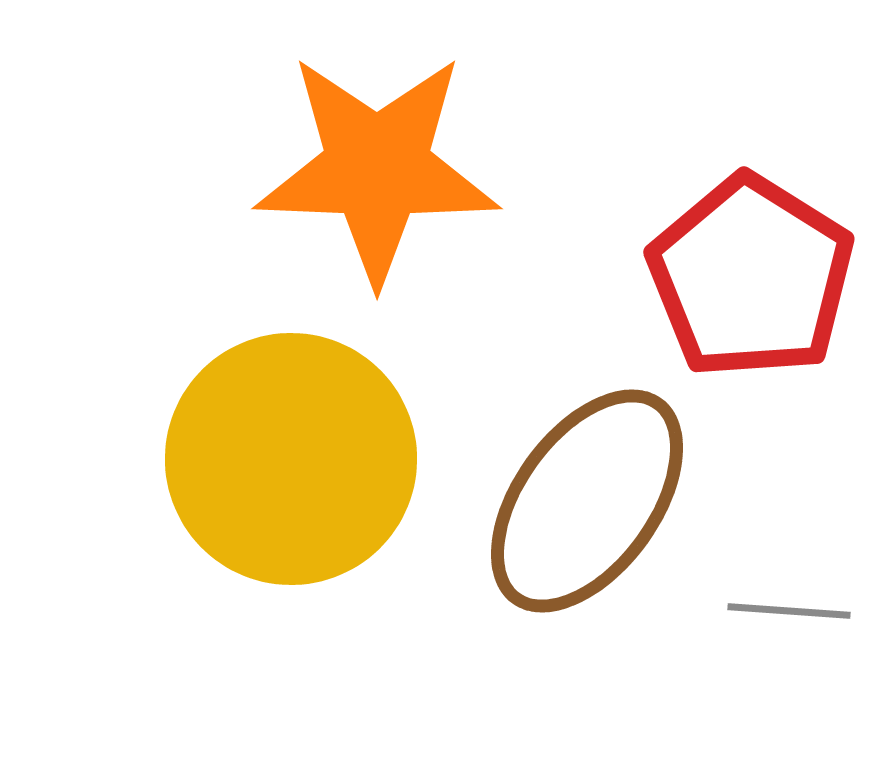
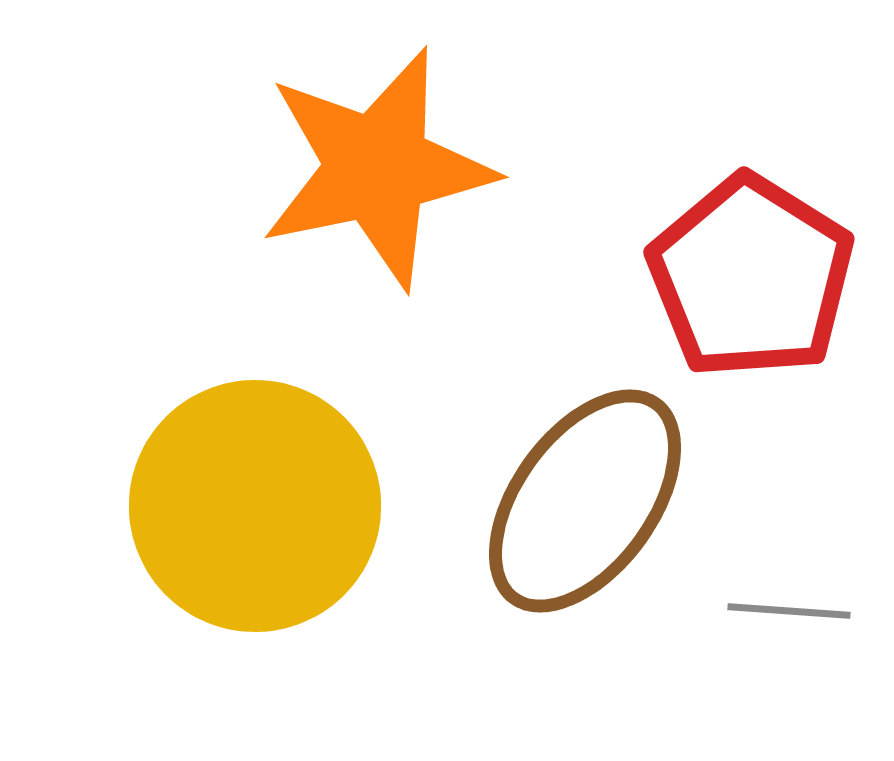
orange star: rotated 14 degrees counterclockwise
yellow circle: moved 36 px left, 47 px down
brown ellipse: moved 2 px left
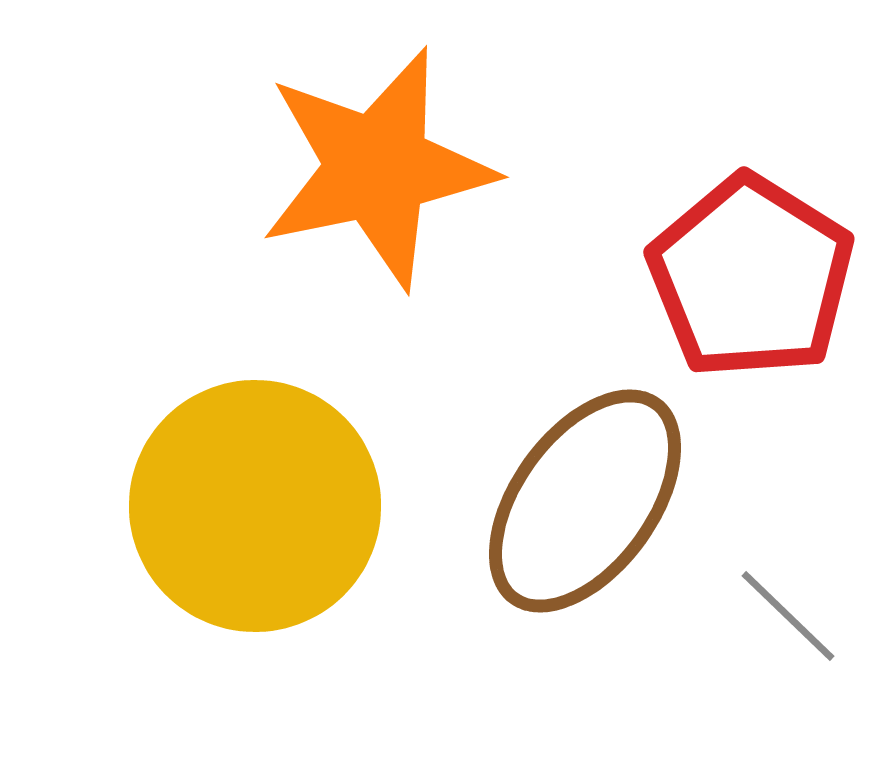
gray line: moved 1 px left, 5 px down; rotated 40 degrees clockwise
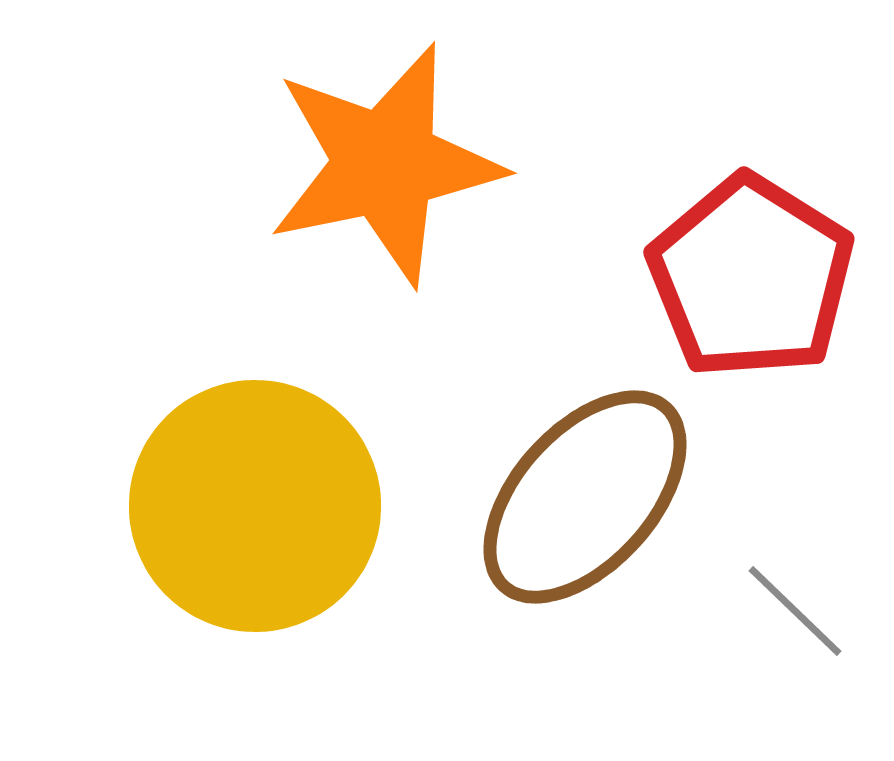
orange star: moved 8 px right, 4 px up
brown ellipse: moved 4 px up; rotated 6 degrees clockwise
gray line: moved 7 px right, 5 px up
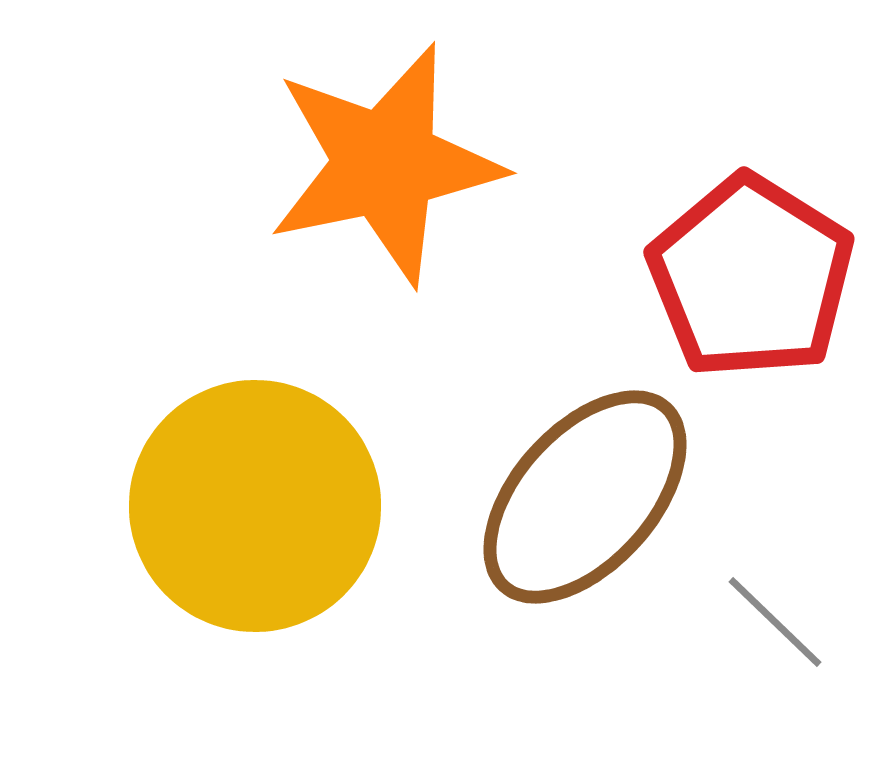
gray line: moved 20 px left, 11 px down
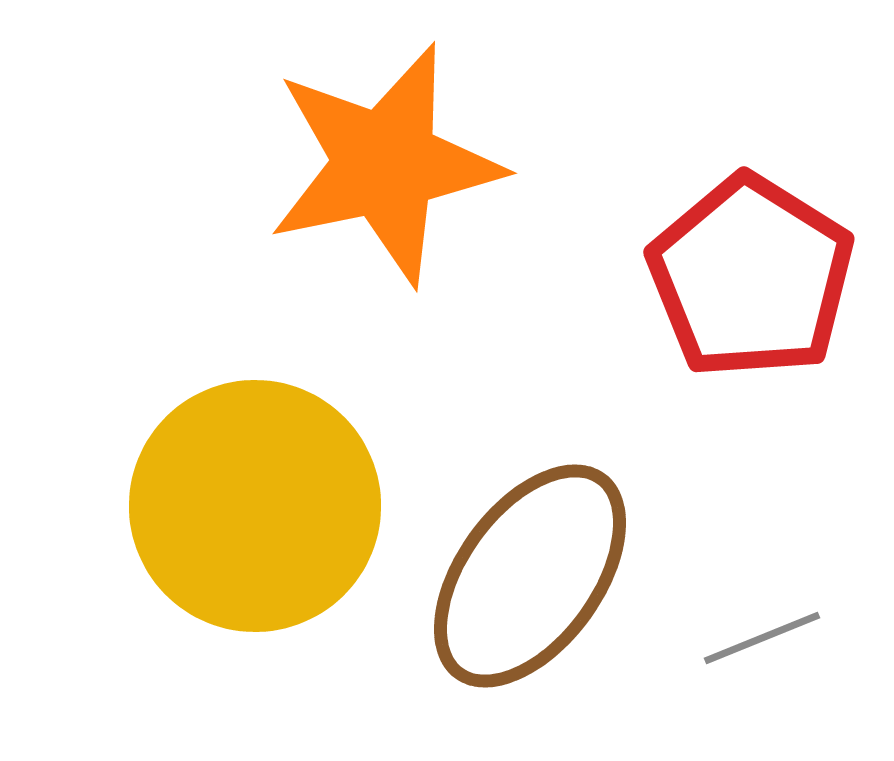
brown ellipse: moved 55 px left, 79 px down; rotated 6 degrees counterclockwise
gray line: moved 13 px left, 16 px down; rotated 66 degrees counterclockwise
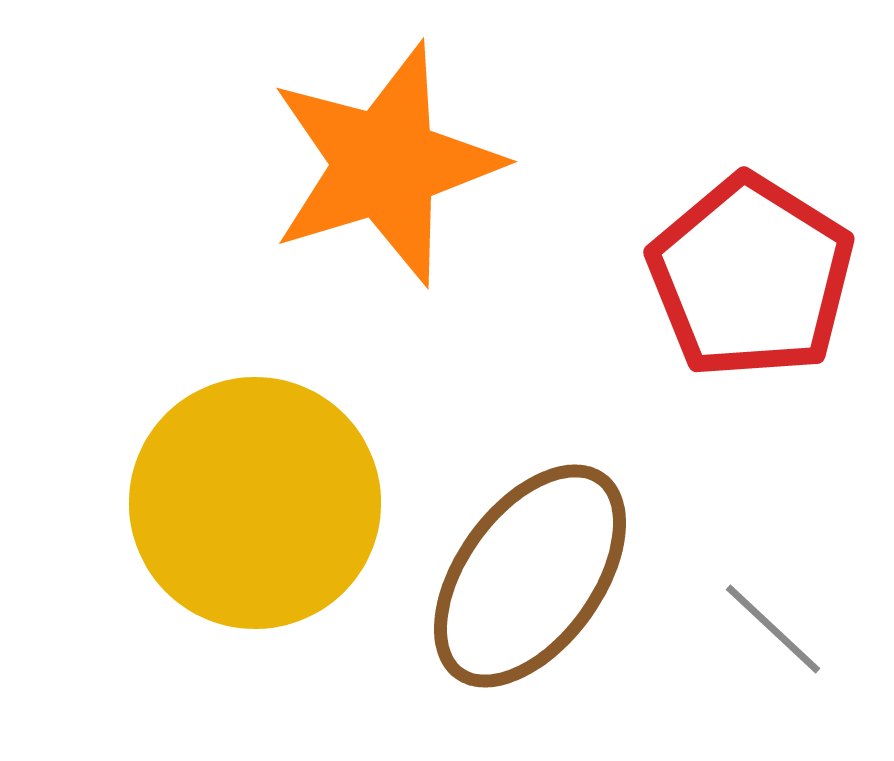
orange star: rotated 5 degrees counterclockwise
yellow circle: moved 3 px up
gray line: moved 11 px right, 9 px up; rotated 65 degrees clockwise
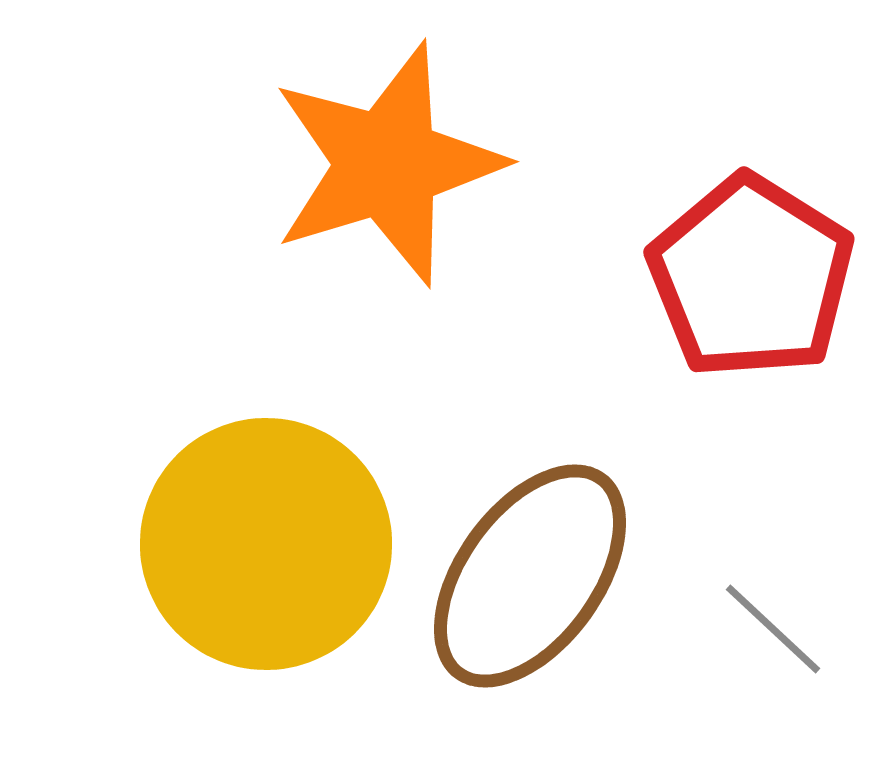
orange star: moved 2 px right
yellow circle: moved 11 px right, 41 px down
